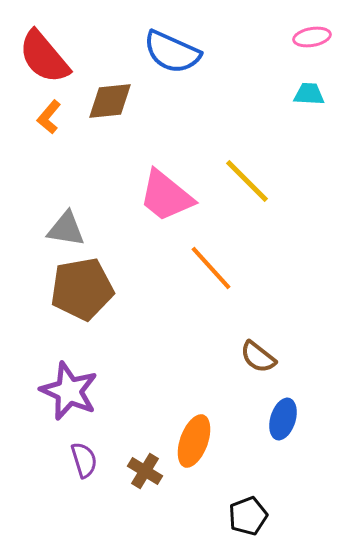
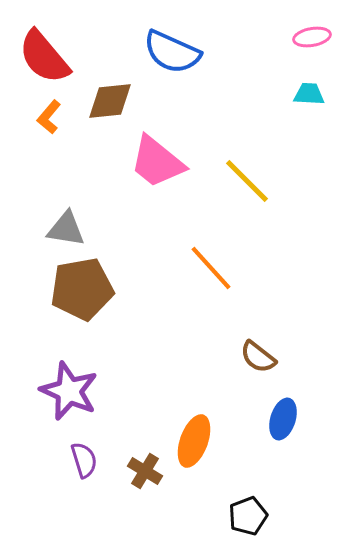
pink trapezoid: moved 9 px left, 34 px up
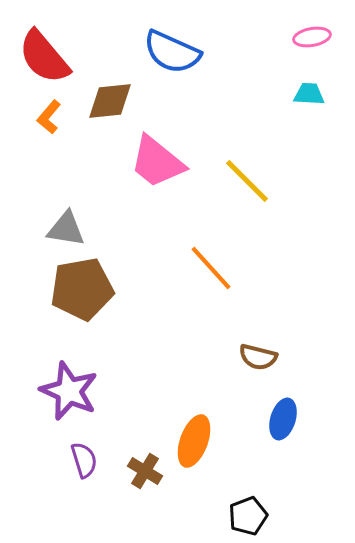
brown semicircle: rotated 24 degrees counterclockwise
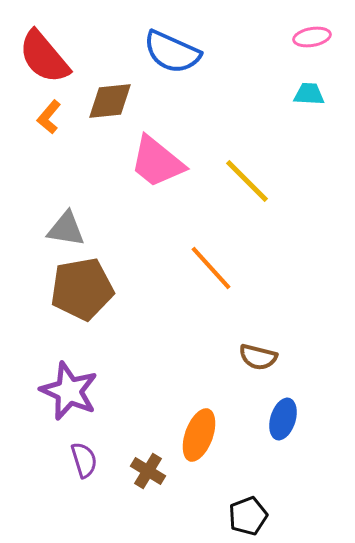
orange ellipse: moved 5 px right, 6 px up
brown cross: moved 3 px right
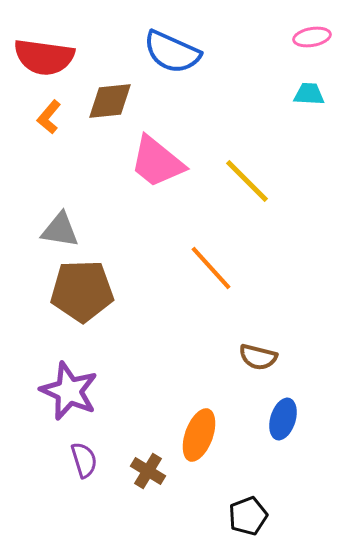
red semicircle: rotated 42 degrees counterclockwise
gray triangle: moved 6 px left, 1 px down
brown pentagon: moved 2 px down; rotated 8 degrees clockwise
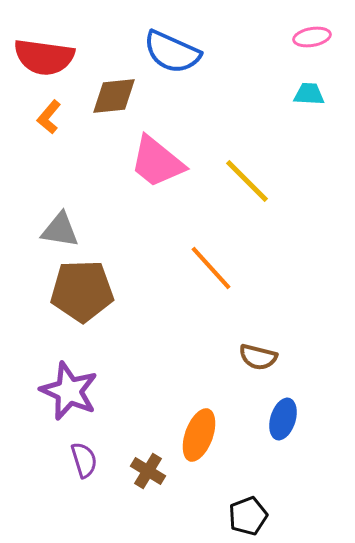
brown diamond: moved 4 px right, 5 px up
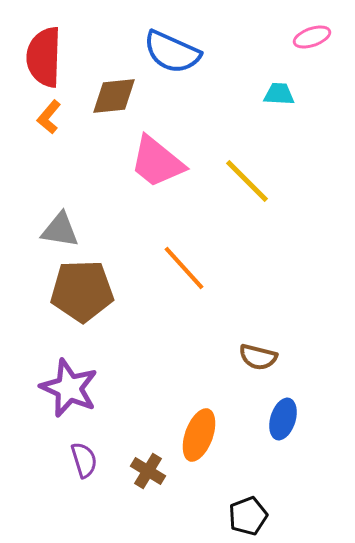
pink ellipse: rotated 9 degrees counterclockwise
red semicircle: rotated 84 degrees clockwise
cyan trapezoid: moved 30 px left
orange line: moved 27 px left
purple star: moved 3 px up
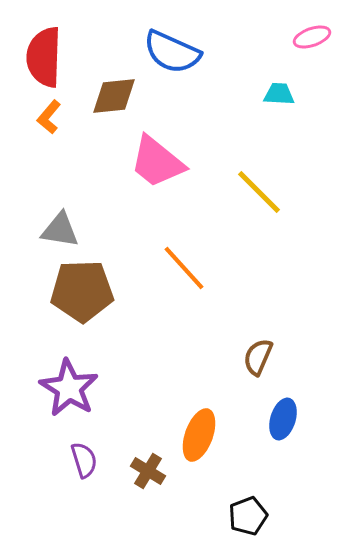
yellow line: moved 12 px right, 11 px down
brown semicircle: rotated 99 degrees clockwise
purple star: rotated 8 degrees clockwise
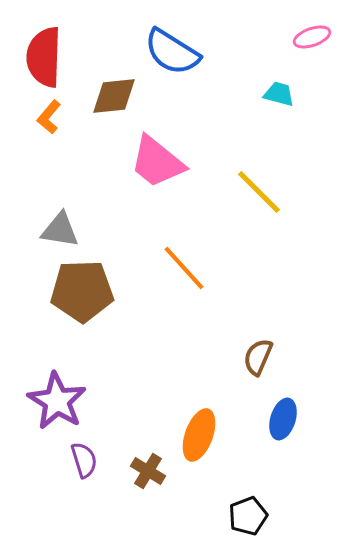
blue semicircle: rotated 8 degrees clockwise
cyan trapezoid: rotated 12 degrees clockwise
purple star: moved 12 px left, 13 px down
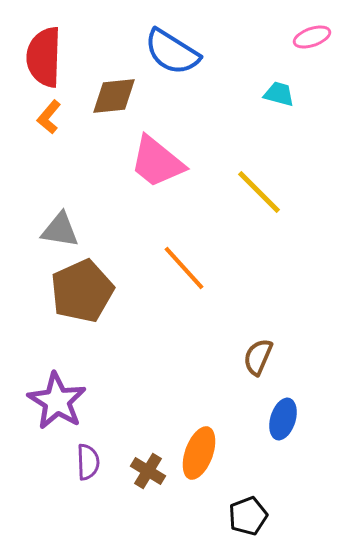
brown pentagon: rotated 22 degrees counterclockwise
orange ellipse: moved 18 px down
purple semicircle: moved 4 px right, 2 px down; rotated 15 degrees clockwise
